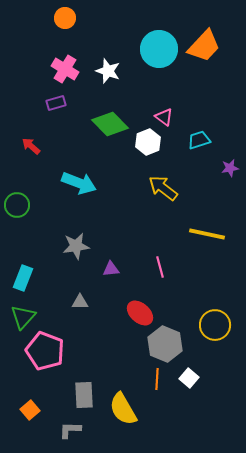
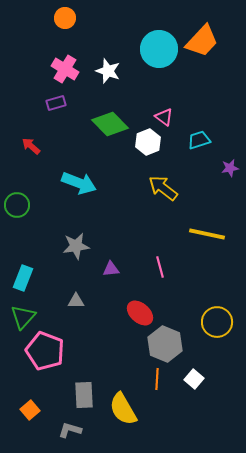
orange trapezoid: moved 2 px left, 5 px up
gray triangle: moved 4 px left, 1 px up
yellow circle: moved 2 px right, 3 px up
white square: moved 5 px right, 1 px down
gray L-shape: rotated 15 degrees clockwise
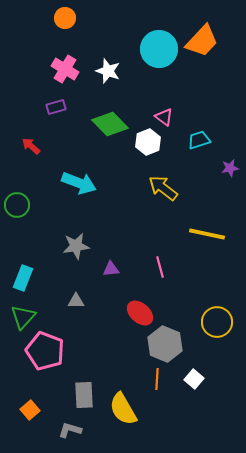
purple rectangle: moved 4 px down
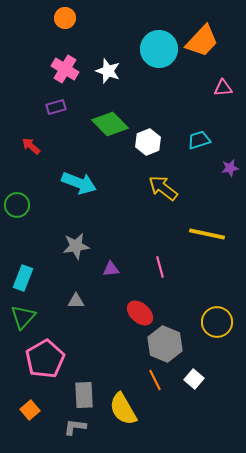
pink triangle: moved 59 px right, 29 px up; rotated 42 degrees counterclockwise
pink pentagon: moved 8 px down; rotated 21 degrees clockwise
orange line: moved 2 px left, 1 px down; rotated 30 degrees counterclockwise
gray L-shape: moved 5 px right, 3 px up; rotated 10 degrees counterclockwise
